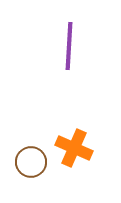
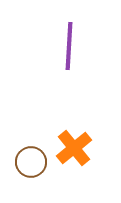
orange cross: rotated 27 degrees clockwise
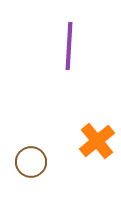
orange cross: moved 23 px right, 7 px up
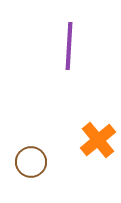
orange cross: moved 1 px right, 1 px up
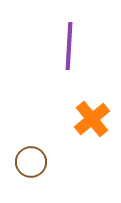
orange cross: moved 6 px left, 21 px up
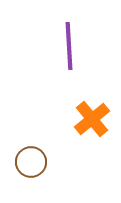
purple line: rotated 6 degrees counterclockwise
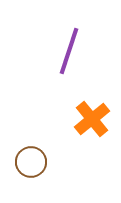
purple line: moved 5 px down; rotated 21 degrees clockwise
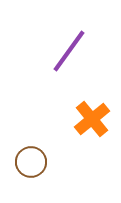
purple line: rotated 18 degrees clockwise
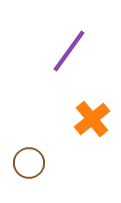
brown circle: moved 2 px left, 1 px down
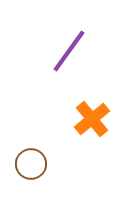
brown circle: moved 2 px right, 1 px down
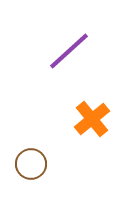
purple line: rotated 12 degrees clockwise
